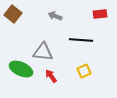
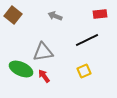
brown square: moved 1 px down
black line: moved 6 px right; rotated 30 degrees counterclockwise
gray triangle: rotated 15 degrees counterclockwise
red arrow: moved 7 px left
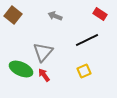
red rectangle: rotated 40 degrees clockwise
gray triangle: rotated 40 degrees counterclockwise
red arrow: moved 1 px up
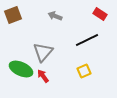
brown square: rotated 30 degrees clockwise
red arrow: moved 1 px left, 1 px down
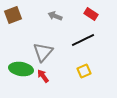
red rectangle: moved 9 px left
black line: moved 4 px left
green ellipse: rotated 15 degrees counterclockwise
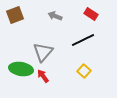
brown square: moved 2 px right
yellow square: rotated 24 degrees counterclockwise
